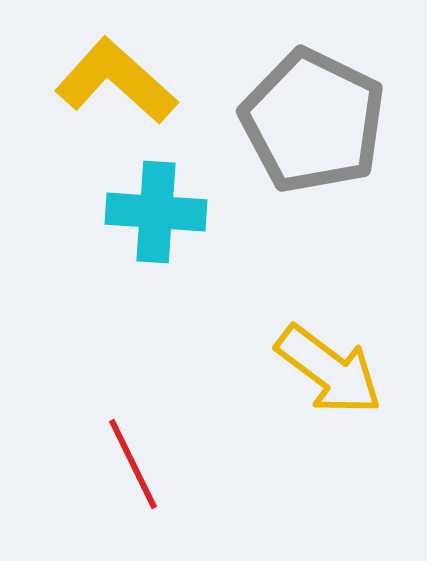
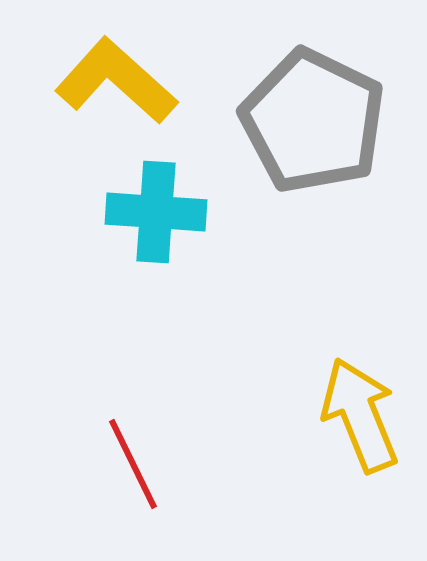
yellow arrow: moved 31 px right, 45 px down; rotated 149 degrees counterclockwise
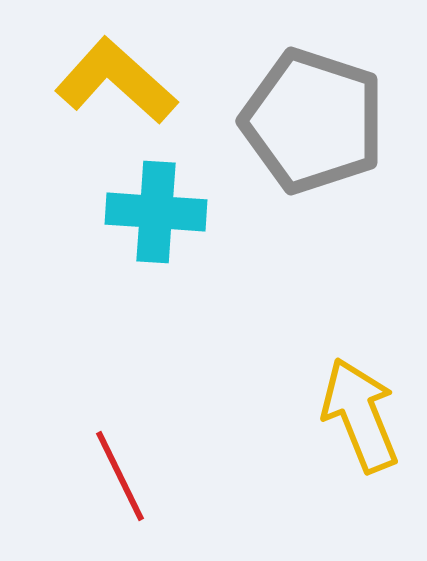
gray pentagon: rotated 8 degrees counterclockwise
red line: moved 13 px left, 12 px down
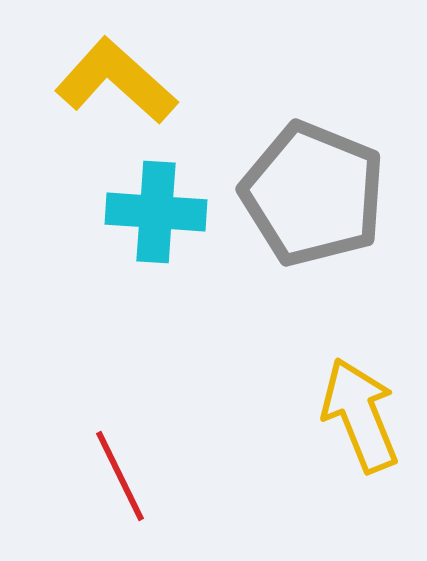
gray pentagon: moved 73 px down; rotated 4 degrees clockwise
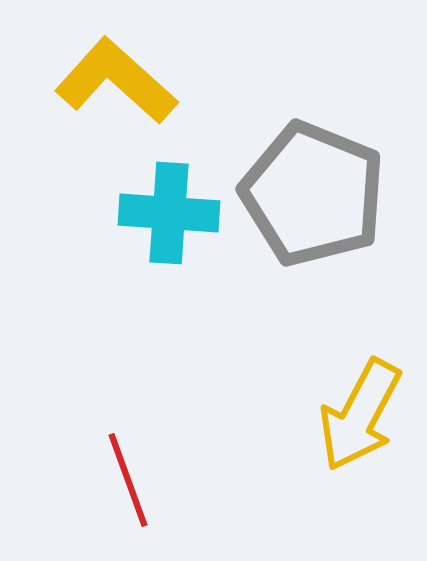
cyan cross: moved 13 px right, 1 px down
yellow arrow: rotated 130 degrees counterclockwise
red line: moved 8 px right, 4 px down; rotated 6 degrees clockwise
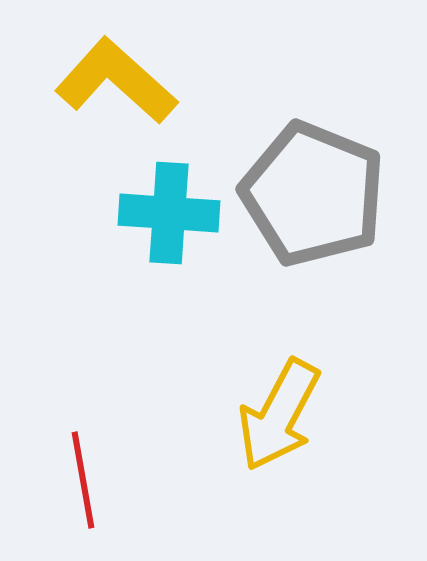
yellow arrow: moved 81 px left
red line: moved 45 px left; rotated 10 degrees clockwise
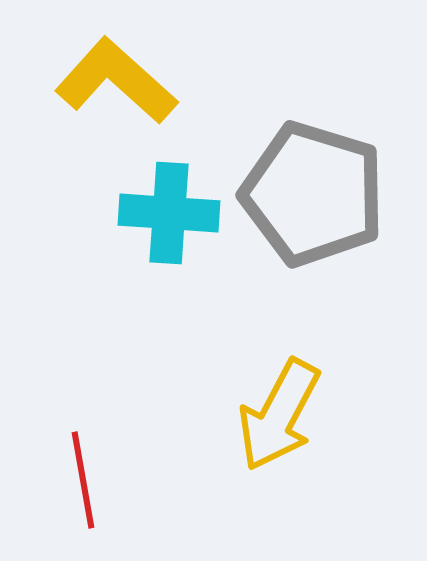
gray pentagon: rotated 5 degrees counterclockwise
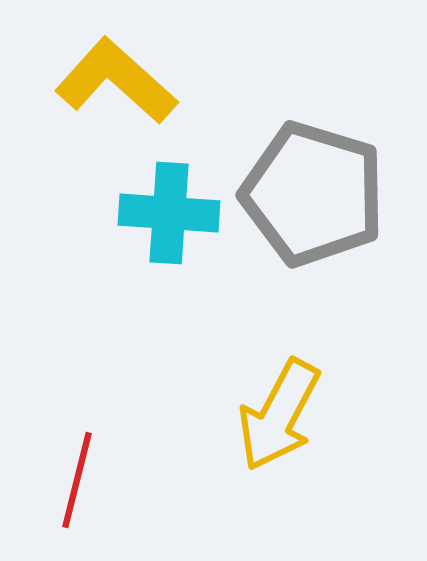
red line: moved 6 px left; rotated 24 degrees clockwise
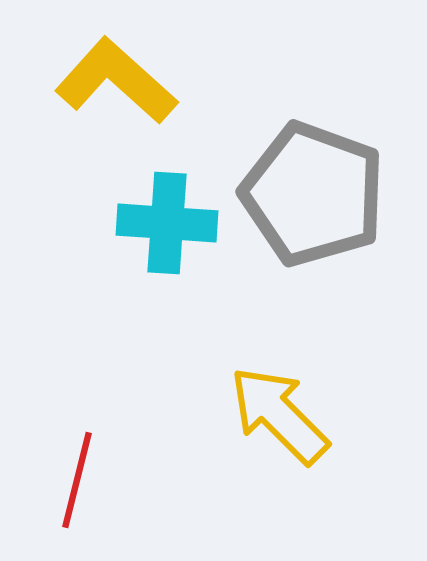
gray pentagon: rotated 3 degrees clockwise
cyan cross: moved 2 px left, 10 px down
yellow arrow: rotated 107 degrees clockwise
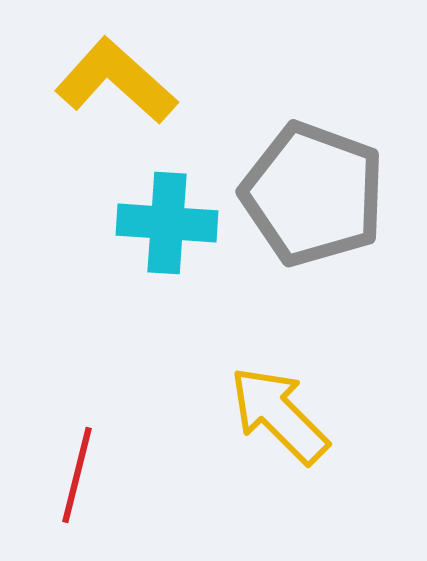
red line: moved 5 px up
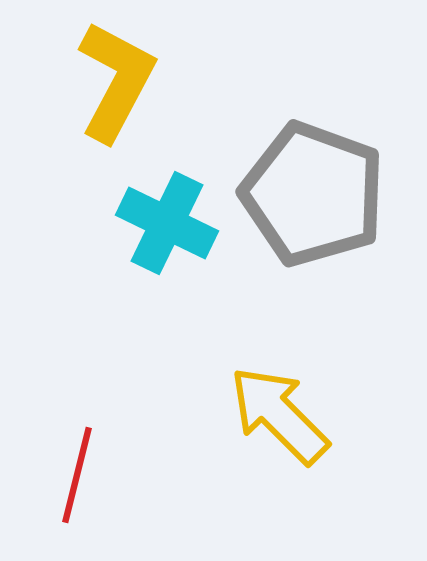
yellow L-shape: rotated 76 degrees clockwise
cyan cross: rotated 22 degrees clockwise
